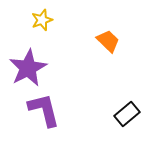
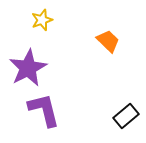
black rectangle: moved 1 px left, 2 px down
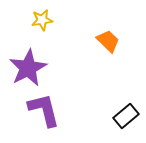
yellow star: rotated 10 degrees clockwise
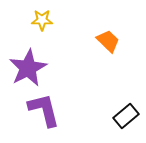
yellow star: rotated 10 degrees clockwise
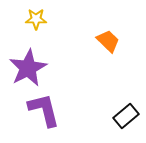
yellow star: moved 6 px left, 1 px up
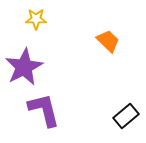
purple star: moved 4 px left, 1 px up
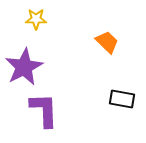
orange trapezoid: moved 1 px left, 1 px down
purple L-shape: rotated 12 degrees clockwise
black rectangle: moved 4 px left, 17 px up; rotated 50 degrees clockwise
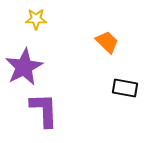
black rectangle: moved 3 px right, 11 px up
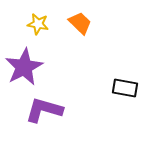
yellow star: moved 2 px right, 5 px down; rotated 10 degrees clockwise
orange trapezoid: moved 27 px left, 19 px up
purple L-shape: rotated 72 degrees counterclockwise
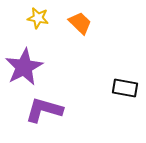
yellow star: moved 6 px up
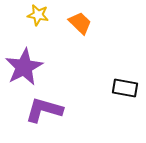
yellow star: moved 3 px up
